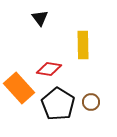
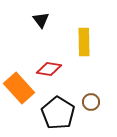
black triangle: moved 1 px right, 2 px down
yellow rectangle: moved 1 px right, 3 px up
black pentagon: moved 9 px down
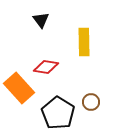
red diamond: moved 3 px left, 2 px up
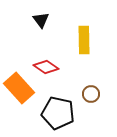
yellow rectangle: moved 2 px up
red diamond: rotated 25 degrees clockwise
brown circle: moved 8 px up
black pentagon: rotated 20 degrees counterclockwise
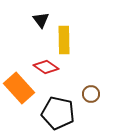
yellow rectangle: moved 20 px left
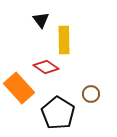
black pentagon: rotated 20 degrees clockwise
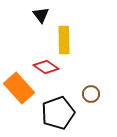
black triangle: moved 5 px up
black pentagon: rotated 20 degrees clockwise
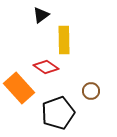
black triangle: rotated 30 degrees clockwise
brown circle: moved 3 px up
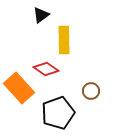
red diamond: moved 2 px down
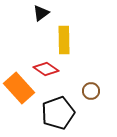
black triangle: moved 2 px up
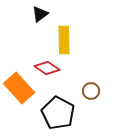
black triangle: moved 1 px left, 1 px down
red diamond: moved 1 px right, 1 px up
black pentagon: rotated 24 degrees counterclockwise
